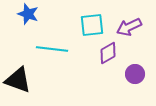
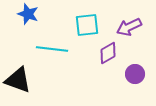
cyan square: moved 5 px left
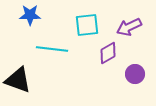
blue star: moved 2 px right, 1 px down; rotated 20 degrees counterclockwise
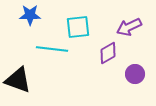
cyan square: moved 9 px left, 2 px down
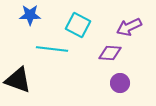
cyan square: moved 2 px up; rotated 35 degrees clockwise
purple diamond: moved 2 px right; rotated 35 degrees clockwise
purple circle: moved 15 px left, 9 px down
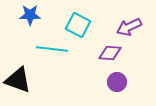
purple circle: moved 3 px left, 1 px up
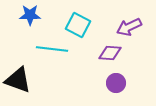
purple circle: moved 1 px left, 1 px down
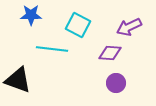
blue star: moved 1 px right
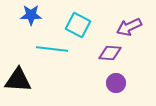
black triangle: rotated 16 degrees counterclockwise
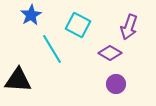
blue star: rotated 30 degrees counterclockwise
purple arrow: rotated 45 degrees counterclockwise
cyan line: rotated 52 degrees clockwise
purple diamond: rotated 25 degrees clockwise
purple circle: moved 1 px down
